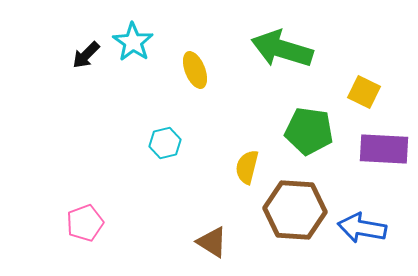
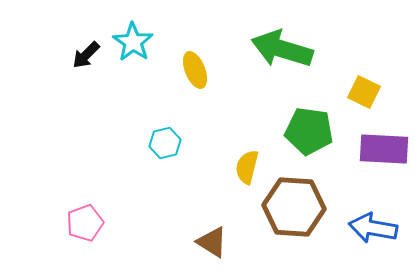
brown hexagon: moved 1 px left, 3 px up
blue arrow: moved 11 px right
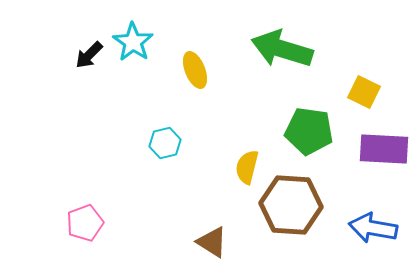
black arrow: moved 3 px right
brown hexagon: moved 3 px left, 2 px up
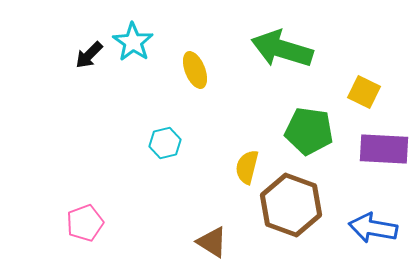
brown hexagon: rotated 16 degrees clockwise
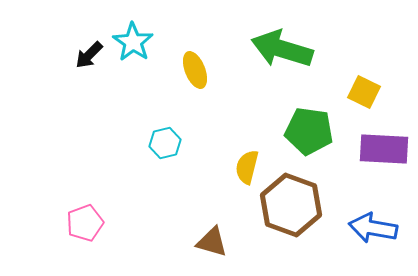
brown triangle: rotated 16 degrees counterclockwise
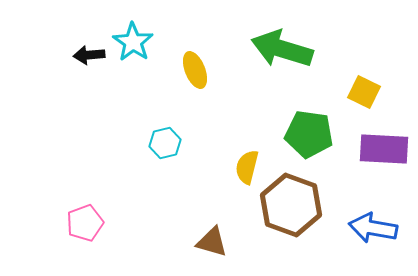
black arrow: rotated 40 degrees clockwise
green pentagon: moved 3 px down
